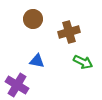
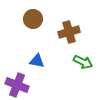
purple cross: rotated 10 degrees counterclockwise
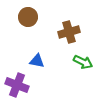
brown circle: moved 5 px left, 2 px up
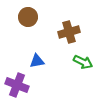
blue triangle: rotated 21 degrees counterclockwise
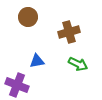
green arrow: moved 5 px left, 2 px down
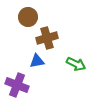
brown cross: moved 22 px left, 6 px down
green arrow: moved 2 px left
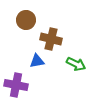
brown circle: moved 2 px left, 3 px down
brown cross: moved 4 px right, 1 px down; rotated 30 degrees clockwise
purple cross: moved 1 px left; rotated 10 degrees counterclockwise
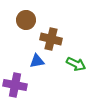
purple cross: moved 1 px left
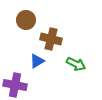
blue triangle: rotated 21 degrees counterclockwise
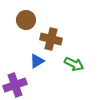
green arrow: moved 2 px left
purple cross: rotated 30 degrees counterclockwise
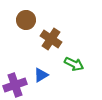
brown cross: rotated 20 degrees clockwise
blue triangle: moved 4 px right, 14 px down
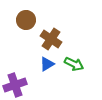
blue triangle: moved 6 px right, 11 px up
